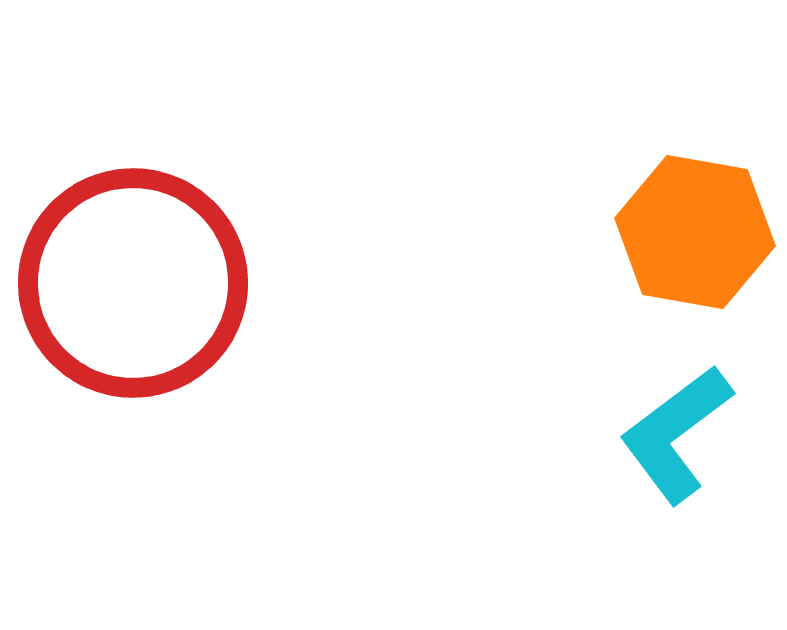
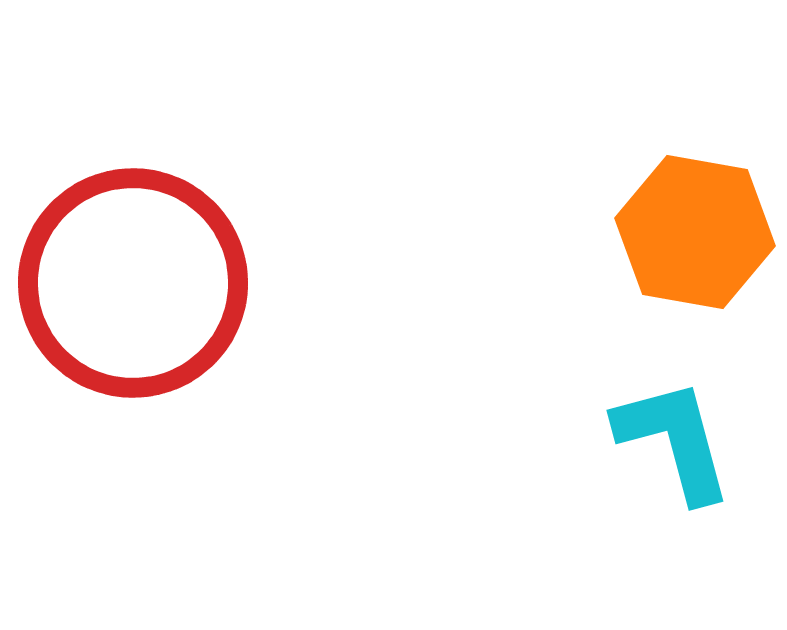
cyan L-shape: moved 2 px left, 6 px down; rotated 112 degrees clockwise
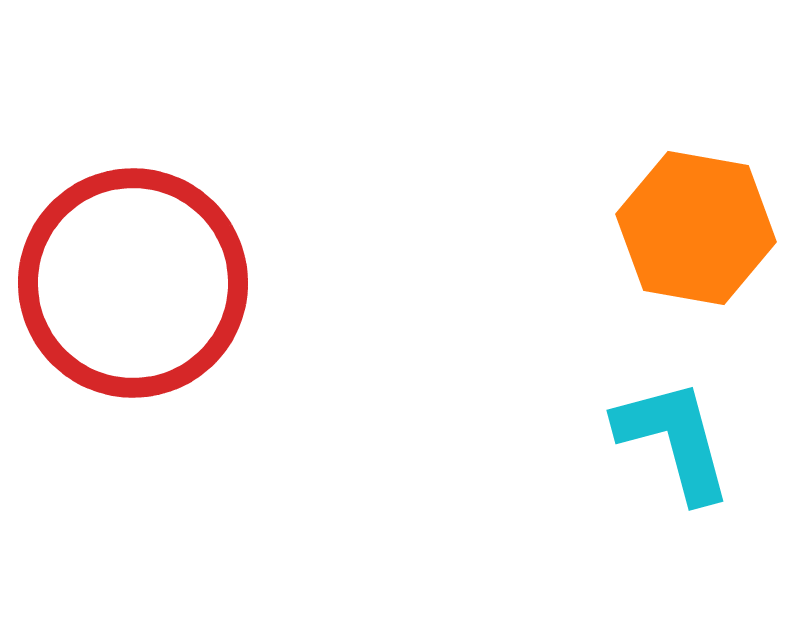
orange hexagon: moved 1 px right, 4 px up
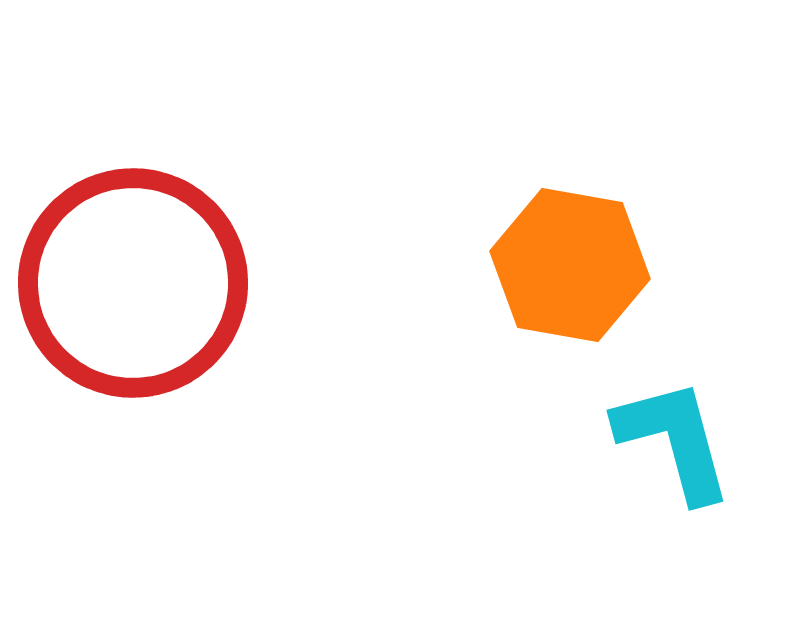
orange hexagon: moved 126 px left, 37 px down
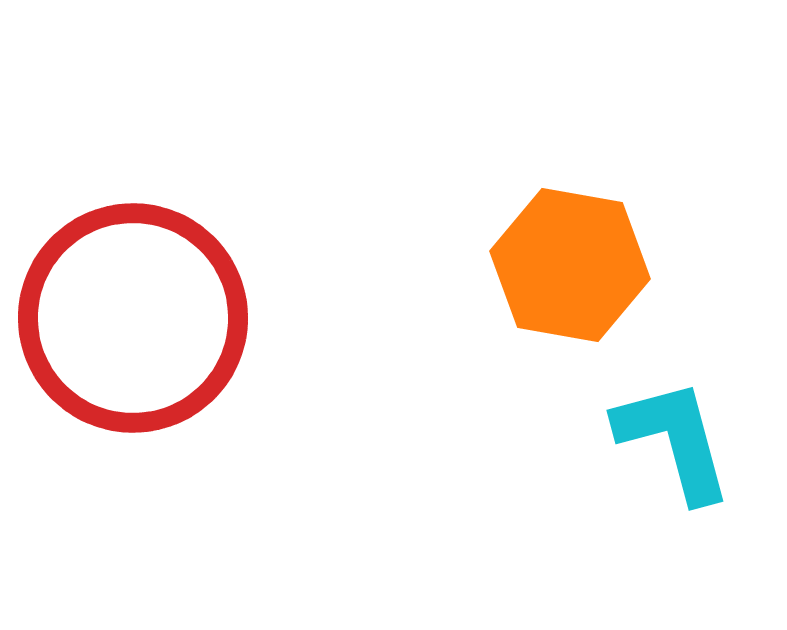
red circle: moved 35 px down
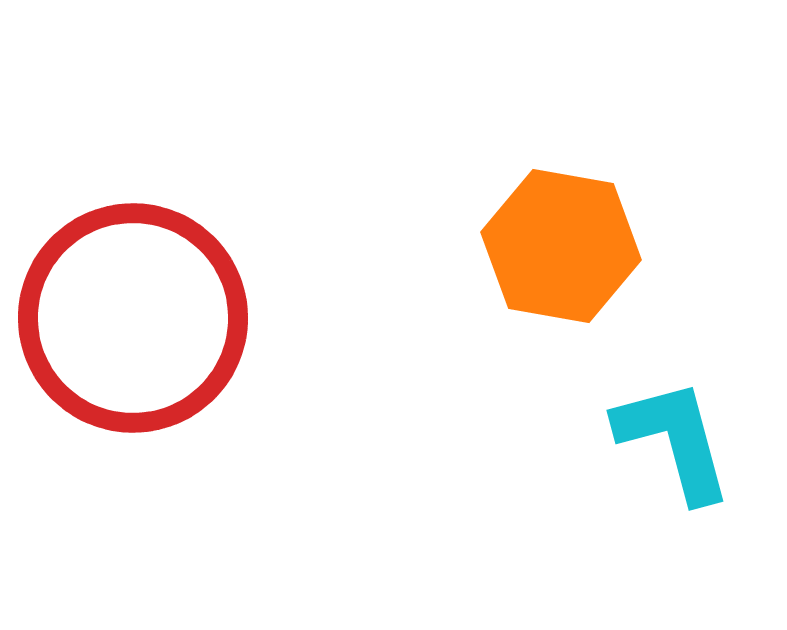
orange hexagon: moved 9 px left, 19 px up
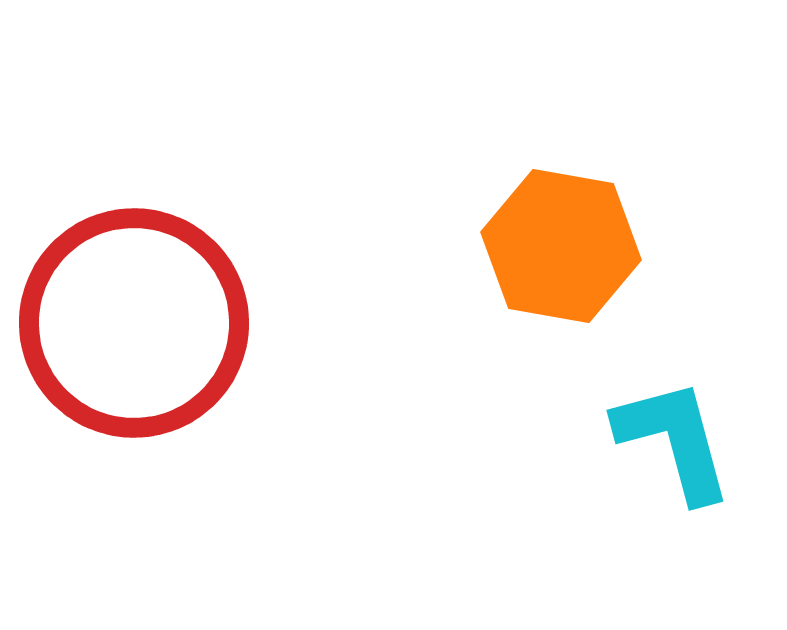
red circle: moved 1 px right, 5 px down
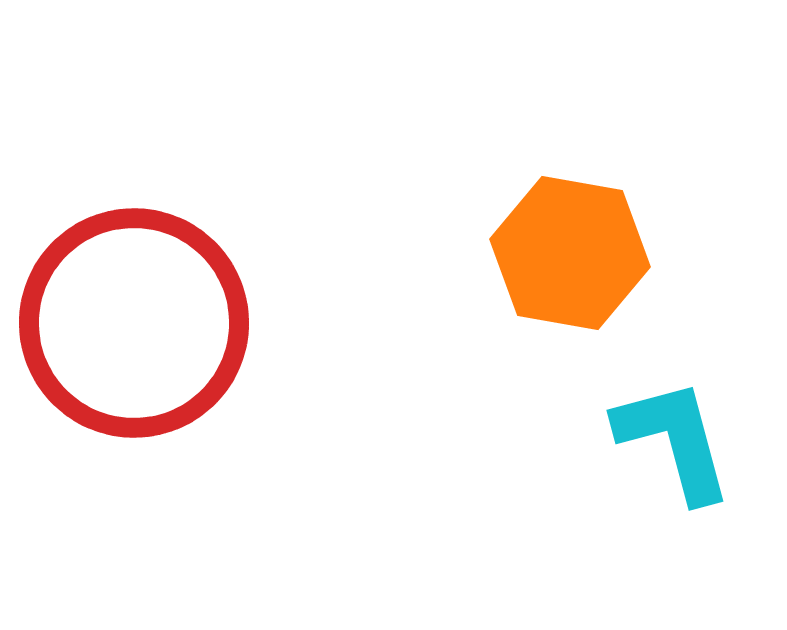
orange hexagon: moved 9 px right, 7 px down
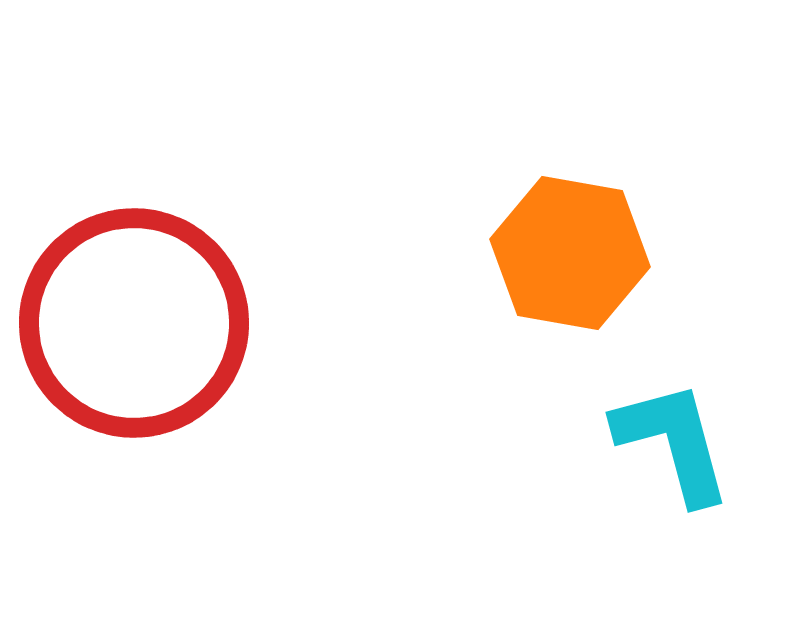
cyan L-shape: moved 1 px left, 2 px down
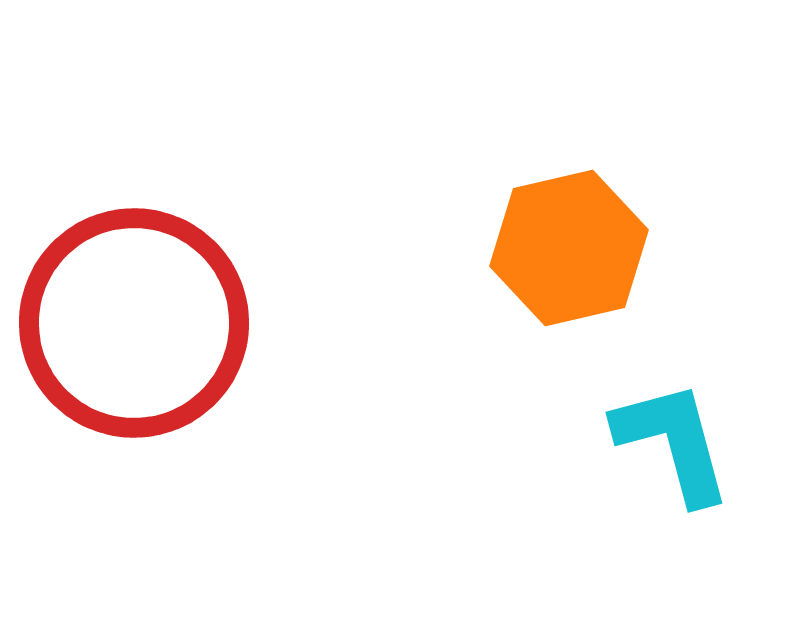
orange hexagon: moved 1 px left, 5 px up; rotated 23 degrees counterclockwise
